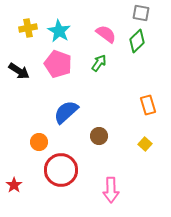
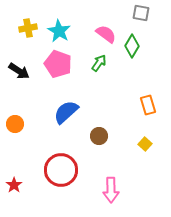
green diamond: moved 5 px left, 5 px down; rotated 15 degrees counterclockwise
orange circle: moved 24 px left, 18 px up
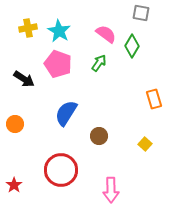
black arrow: moved 5 px right, 8 px down
orange rectangle: moved 6 px right, 6 px up
blue semicircle: moved 1 px down; rotated 16 degrees counterclockwise
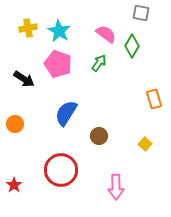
pink arrow: moved 5 px right, 3 px up
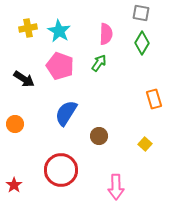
pink semicircle: rotated 55 degrees clockwise
green diamond: moved 10 px right, 3 px up
pink pentagon: moved 2 px right, 2 px down
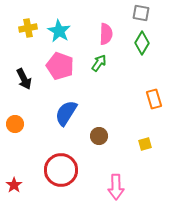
black arrow: rotated 30 degrees clockwise
yellow square: rotated 32 degrees clockwise
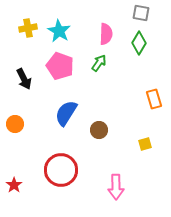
green diamond: moved 3 px left
brown circle: moved 6 px up
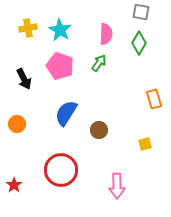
gray square: moved 1 px up
cyan star: moved 1 px right, 1 px up
orange circle: moved 2 px right
pink arrow: moved 1 px right, 1 px up
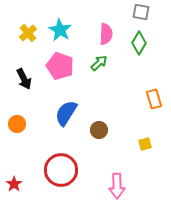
yellow cross: moved 5 px down; rotated 30 degrees counterclockwise
green arrow: rotated 12 degrees clockwise
red star: moved 1 px up
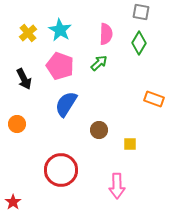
orange rectangle: rotated 54 degrees counterclockwise
blue semicircle: moved 9 px up
yellow square: moved 15 px left; rotated 16 degrees clockwise
red star: moved 1 px left, 18 px down
